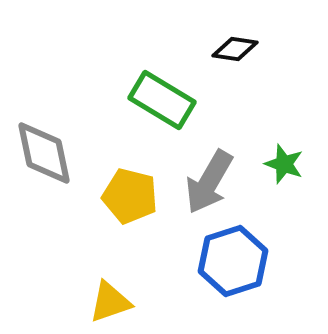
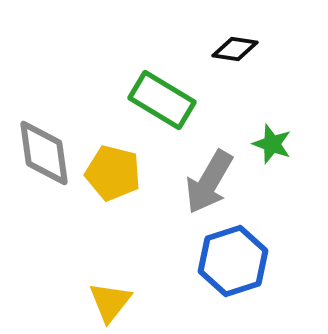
gray diamond: rotated 4 degrees clockwise
green star: moved 12 px left, 20 px up
yellow pentagon: moved 17 px left, 23 px up
yellow triangle: rotated 33 degrees counterclockwise
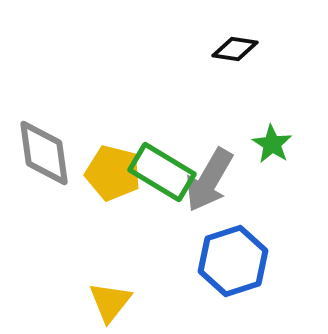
green rectangle: moved 72 px down
green star: rotated 12 degrees clockwise
gray arrow: moved 2 px up
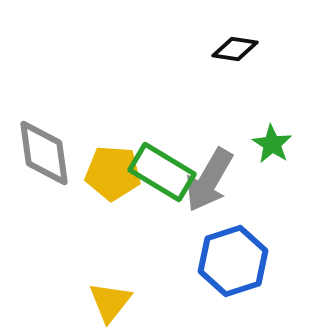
yellow pentagon: rotated 10 degrees counterclockwise
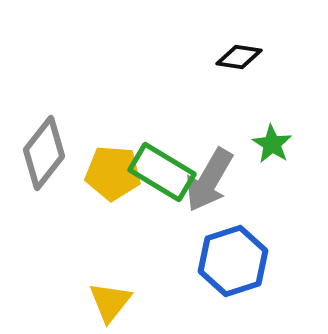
black diamond: moved 4 px right, 8 px down
gray diamond: rotated 46 degrees clockwise
